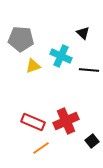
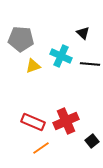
black line: moved 1 px right, 6 px up
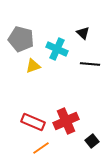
gray pentagon: rotated 10 degrees clockwise
cyan cross: moved 4 px left, 7 px up
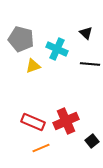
black triangle: moved 3 px right
orange line: rotated 12 degrees clockwise
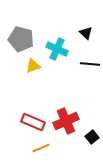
black square: moved 4 px up
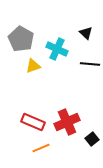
gray pentagon: rotated 15 degrees clockwise
red cross: moved 1 px right, 1 px down
black square: moved 2 px down
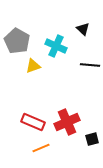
black triangle: moved 3 px left, 4 px up
gray pentagon: moved 4 px left, 2 px down
cyan cross: moved 1 px left, 3 px up
black line: moved 1 px down
black square: rotated 24 degrees clockwise
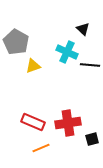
gray pentagon: moved 1 px left, 1 px down
cyan cross: moved 11 px right, 6 px down
red cross: moved 1 px right, 1 px down; rotated 15 degrees clockwise
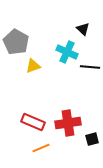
black line: moved 2 px down
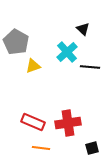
cyan cross: rotated 25 degrees clockwise
black square: moved 9 px down
orange line: rotated 30 degrees clockwise
